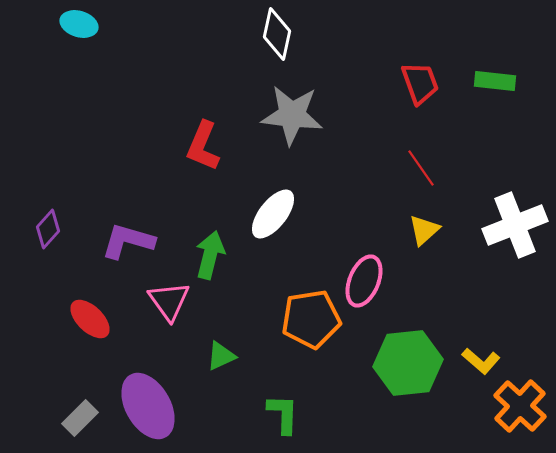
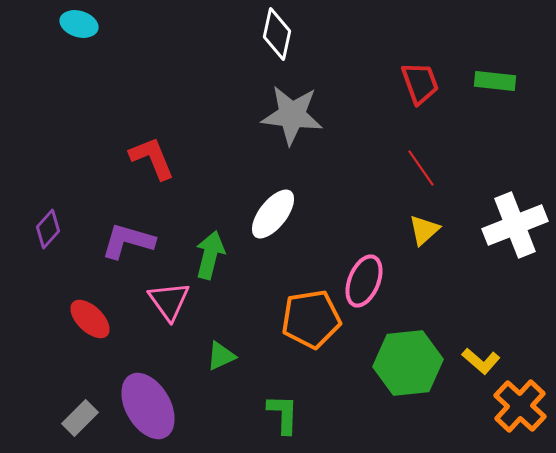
red L-shape: moved 51 px left, 12 px down; rotated 135 degrees clockwise
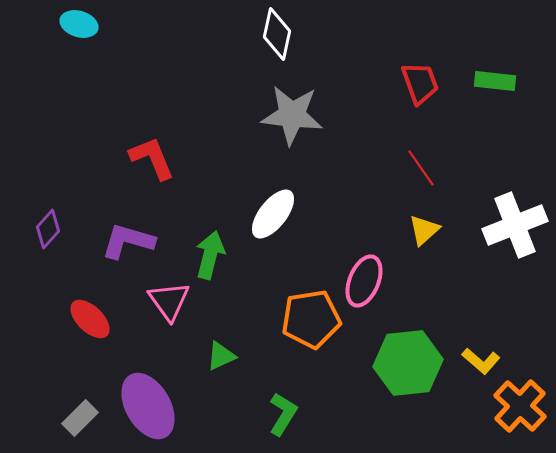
green L-shape: rotated 30 degrees clockwise
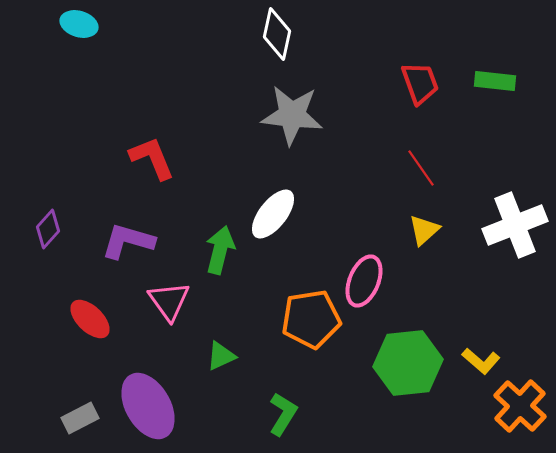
green arrow: moved 10 px right, 5 px up
gray rectangle: rotated 18 degrees clockwise
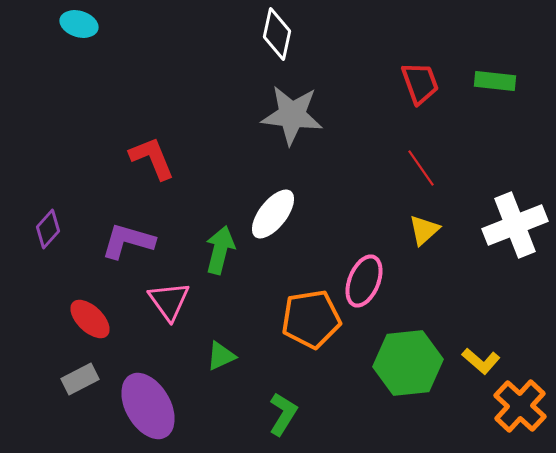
gray rectangle: moved 39 px up
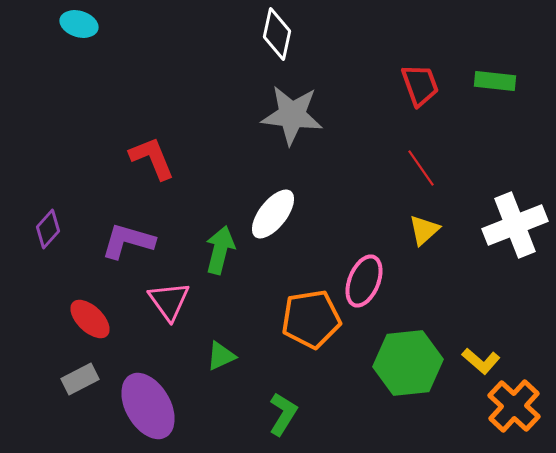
red trapezoid: moved 2 px down
orange cross: moved 6 px left
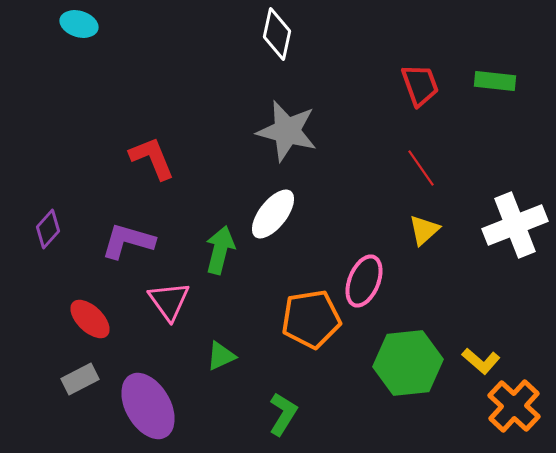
gray star: moved 5 px left, 16 px down; rotated 8 degrees clockwise
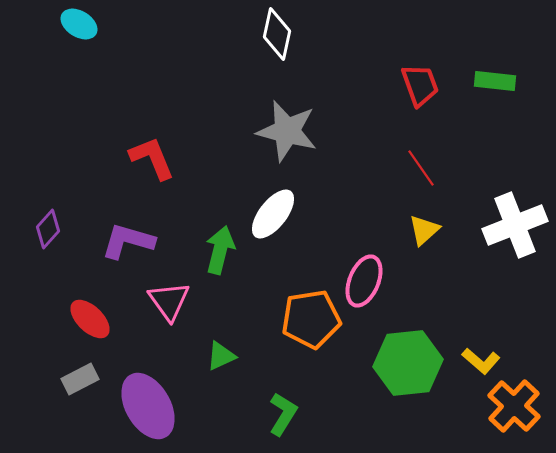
cyan ellipse: rotated 15 degrees clockwise
